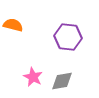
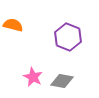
purple hexagon: rotated 16 degrees clockwise
gray diamond: rotated 20 degrees clockwise
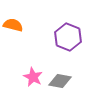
gray diamond: moved 2 px left
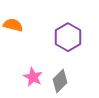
purple hexagon: rotated 8 degrees clockwise
gray diamond: rotated 55 degrees counterclockwise
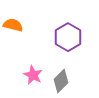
pink star: moved 2 px up
gray diamond: moved 1 px right
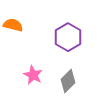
gray diamond: moved 7 px right
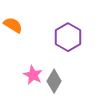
orange semicircle: rotated 18 degrees clockwise
gray diamond: moved 14 px left; rotated 15 degrees counterclockwise
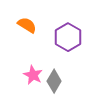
orange semicircle: moved 14 px right
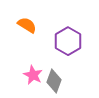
purple hexagon: moved 4 px down
gray diamond: rotated 10 degrees counterclockwise
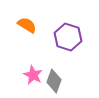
purple hexagon: moved 4 px up; rotated 12 degrees counterclockwise
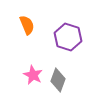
orange semicircle: rotated 36 degrees clockwise
gray diamond: moved 4 px right, 1 px up
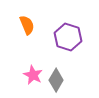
gray diamond: moved 2 px left; rotated 10 degrees clockwise
